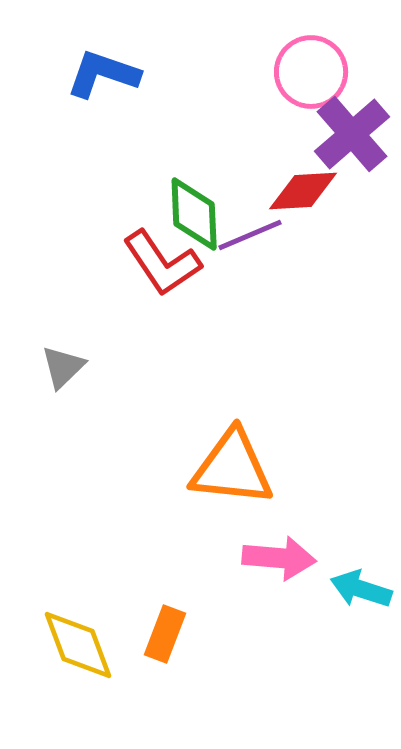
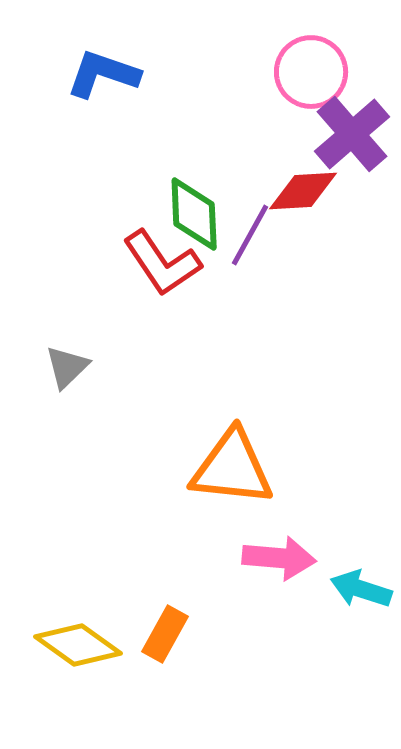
purple line: rotated 38 degrees counterclockwise
gray triangle: moved 4 px right
orange rectangle: rotated 8 degrees clockwise
yellow diamond: rotated 34 degrees counterclockwise
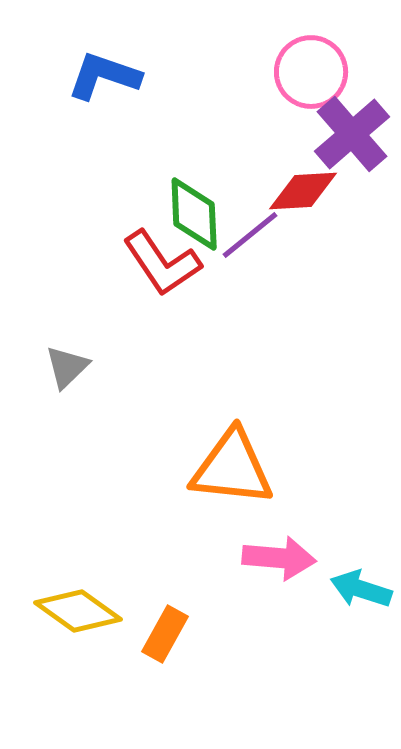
blue L-shape: moved 1 px right, 2 px down
purple line: rotated 22 degrees clockwise
yellow diamond: moved 34 px up
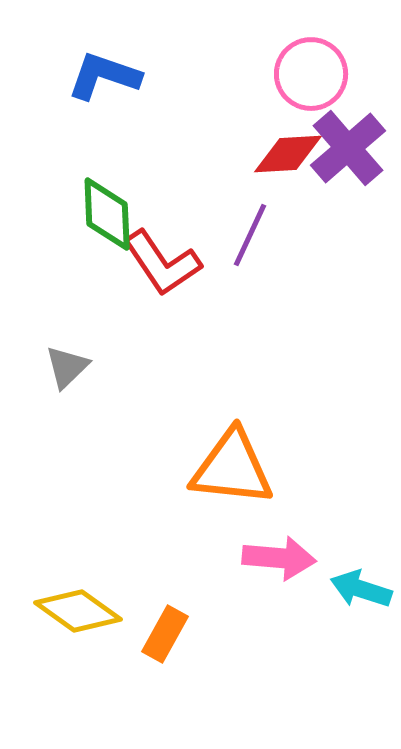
pink circle: moved 2 px down
purple cross: moved 4 px left, 14 px down
red diamond: moved 15 px left, 37 px up
green diamond: moved 87 px left
purple line: rotated 26 degrees counterclockwise
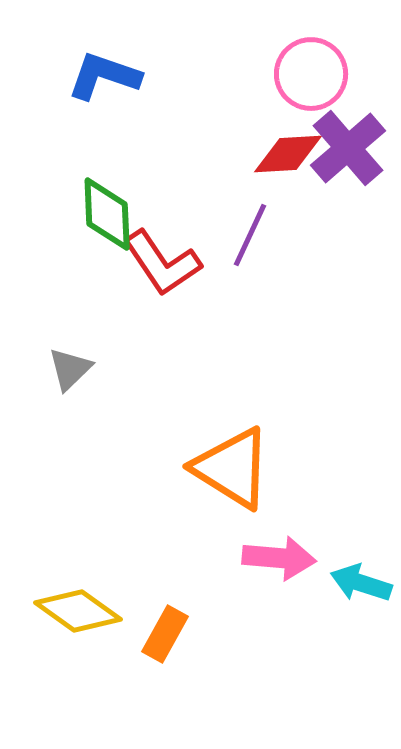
gray triangle: moved 3 px right, 2 px down
orange triangle: rotated 26 degrees clockwise
cyan arrow: moved 6 px up
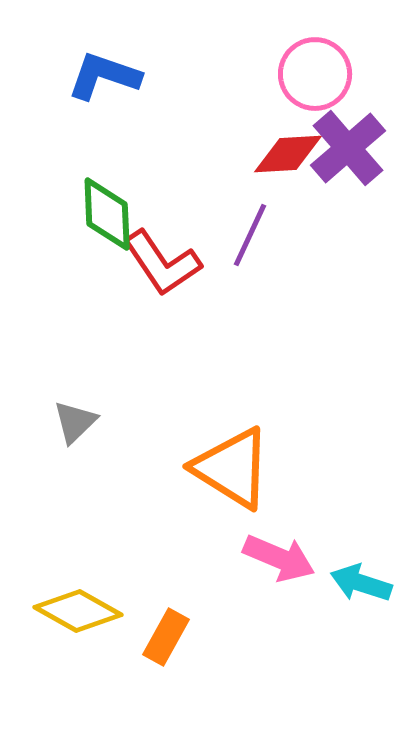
pink circle: moved 4 px right
gray triangle: moved 5 px right, 53 px down
pink arrow: rotated 18 degrees clockwise
yellow diamond: rotated 6 degrees counterclockwise
orange rectangle: moved 1 px right, 3 px down
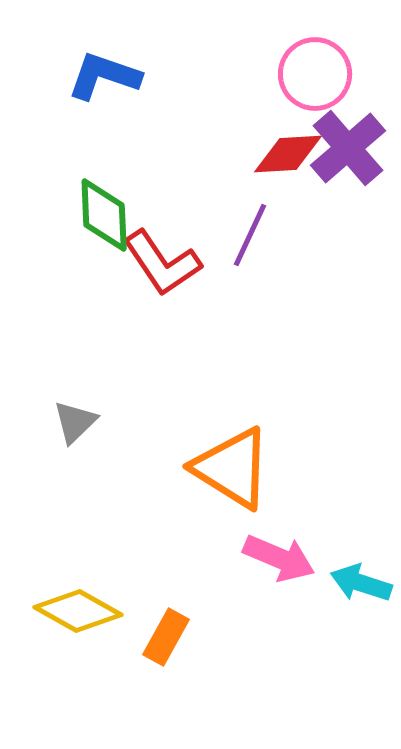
green diamond: moved 3 px left, 1 px down
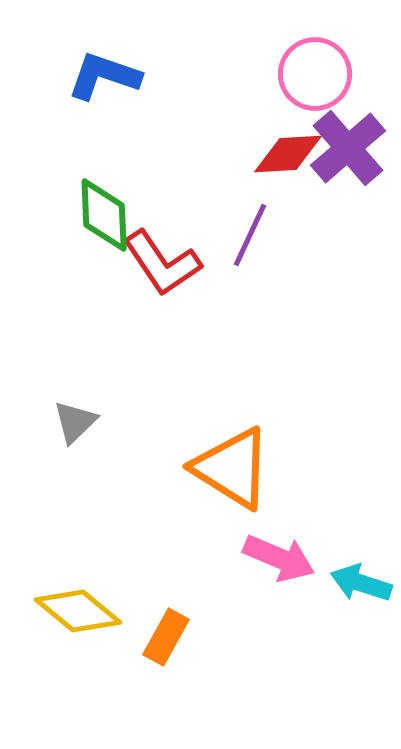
yellow diamond: rotated 10 degrees clockwise
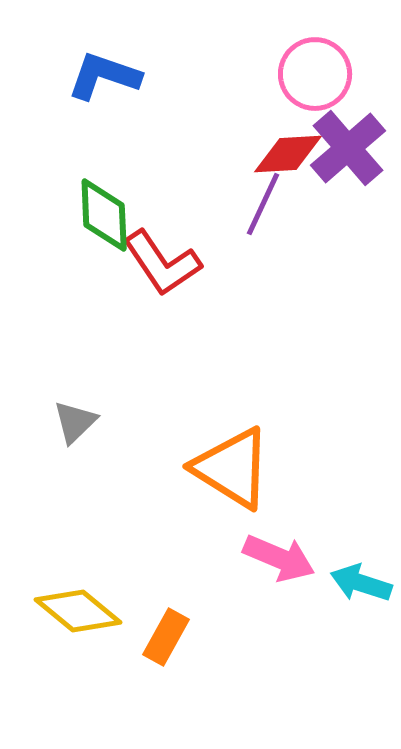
purple line: moved 13 px right, 31 px up
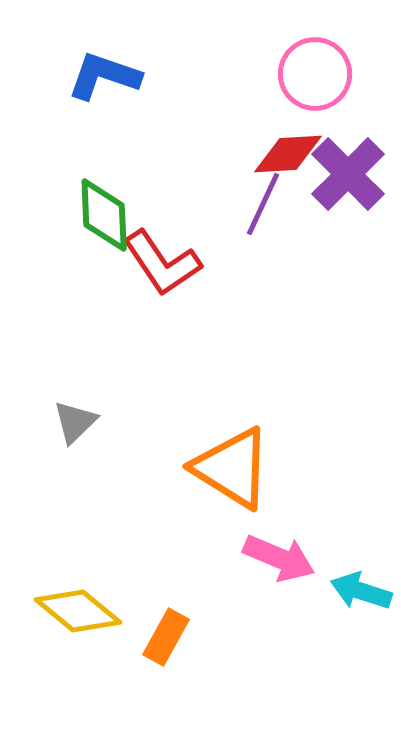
purple cross: moved 26 px down; rotated 4 degrees counterclockwise
cyan arrow: moved 8 px down
